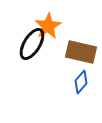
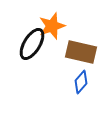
orange star: moved 4 px right; rotated 12 degrees clockwise
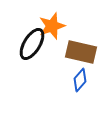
blue diamond: moved 1 px left, 2 px up
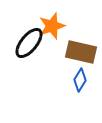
black ellipse: moved 3 px left, 1 px up; rotated 8 degrees clockwise
blue diamond: rotated 10 degrees counterclockwise
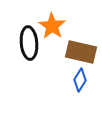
orange star: rotated 20 degrees counterclockwise
black ellipse: rotated 44 degrees counterclockwise
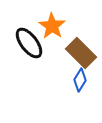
black ellipse: rotated 32 degrees counterclockwise
brown rectangle: moved 1 px down; rotated 32 degrees clockwise
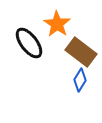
orange star: moved 5 px right, 2 px up
brown rectangle: moved 1 px up; rotated 8 degrees counterclockwise
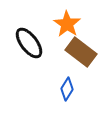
orange star: moved 10 px right
blue diamond: moved 13 px left, 9 px down
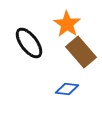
brown rectangle: rotated 12 degrees clockwise
blue diamond: rotated 65 degrees clockwise
